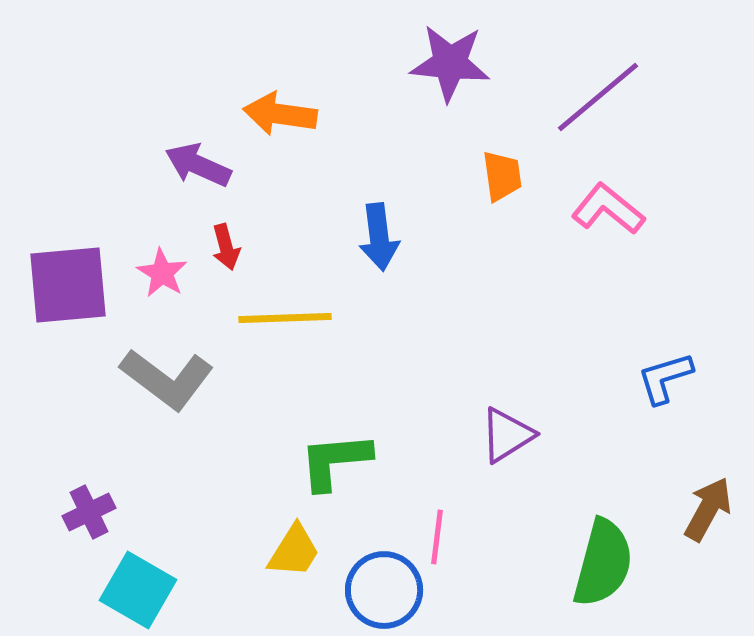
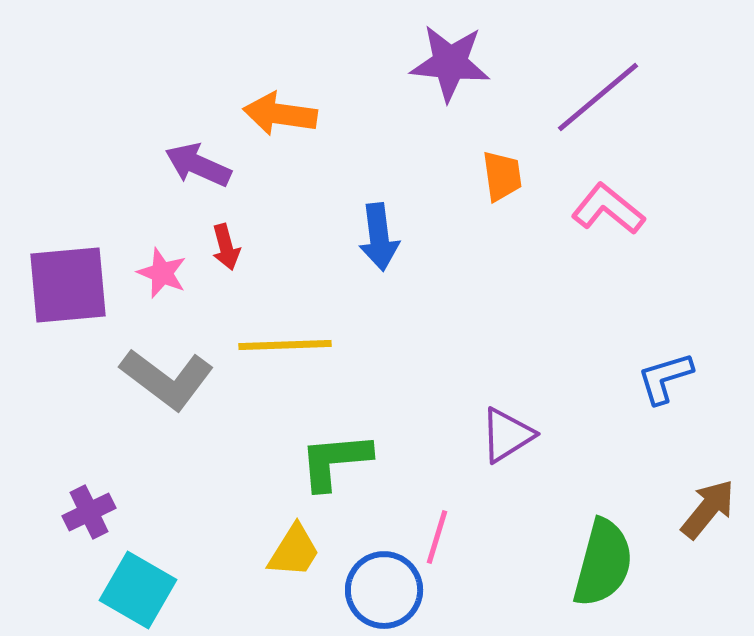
pink star: rotated 9 degrees counterclockwise
yellow line: moved 27 px down
brown arrow: rotated 10 degrees clockwise
pink line: rotated 10 degrees clockwise
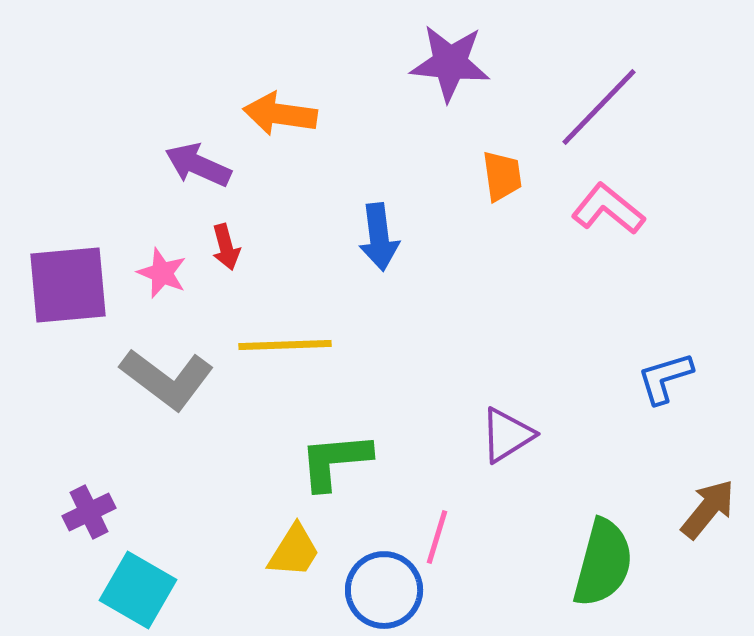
purple line: moved 1 px right, 10 px down; rotated 6 degrees counterclockwise
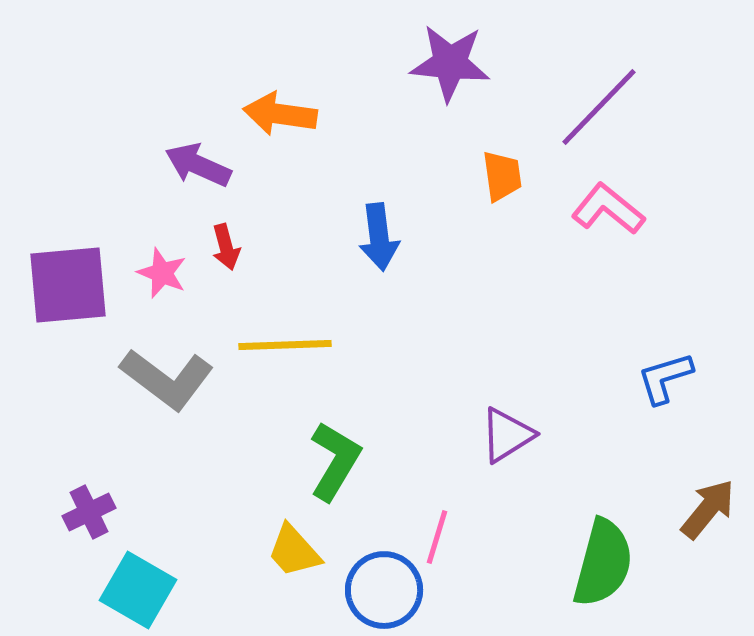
green L-shape: rotated 126 degrees clockwise
yellow trapezoid: rotated 106 degrees clockwise
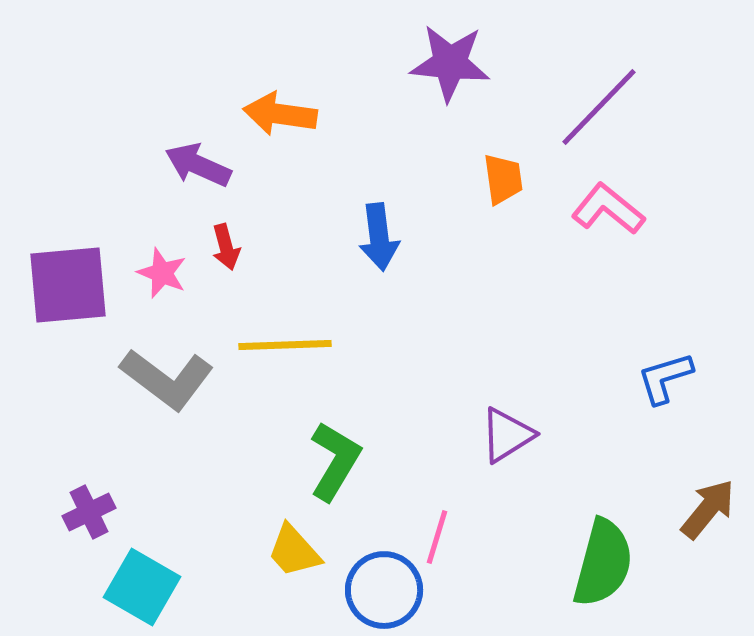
orange trapezoid: moved 1 px right, 3 px down
cyan square: moved 4 px right, 3 px up
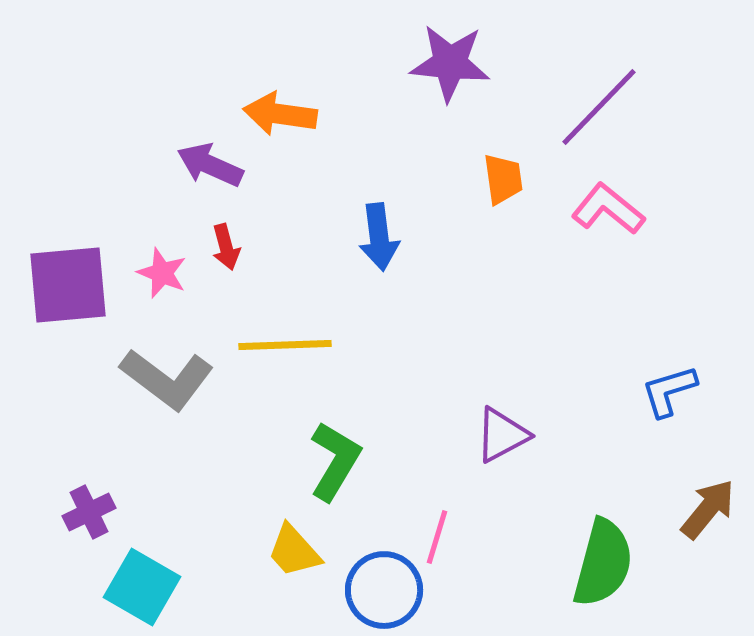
purple arrow: moved 12 px right
blue L-shape: moved 4 px right, 13 px down
purple triangle: moved 5 px left; rotated 4 degrees clockwise
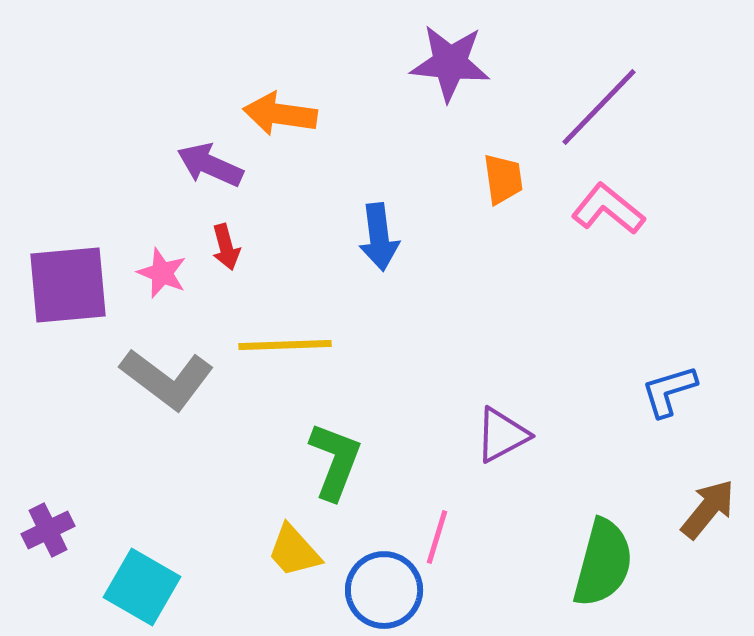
green L-shape: rotated 10 degrees counterclockwise
purple cross: moved 41 px left, 18 px down
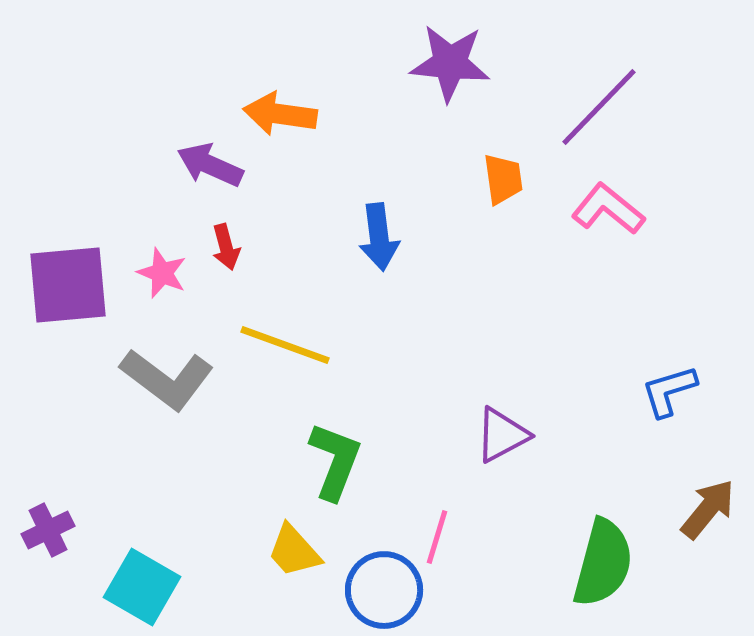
yellow line: rotated 22 degrees clockwise
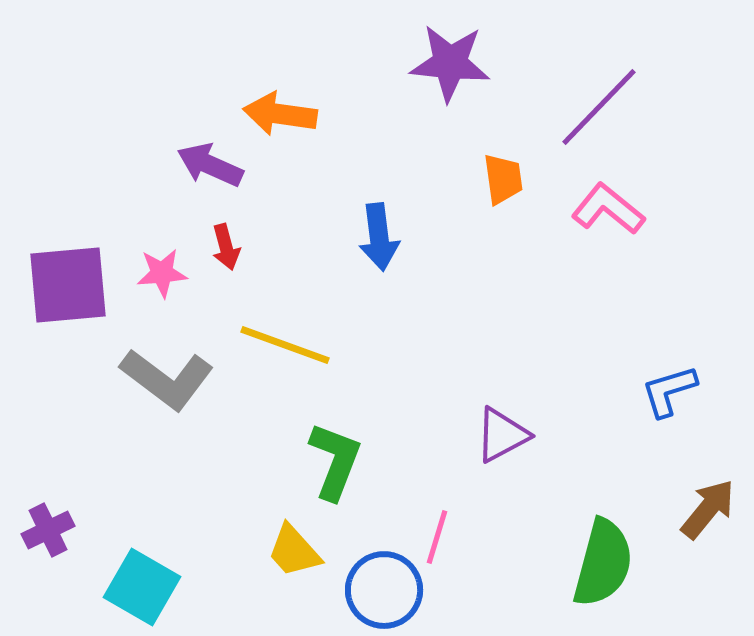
pink star: rotated 27 degrees counterclockwise
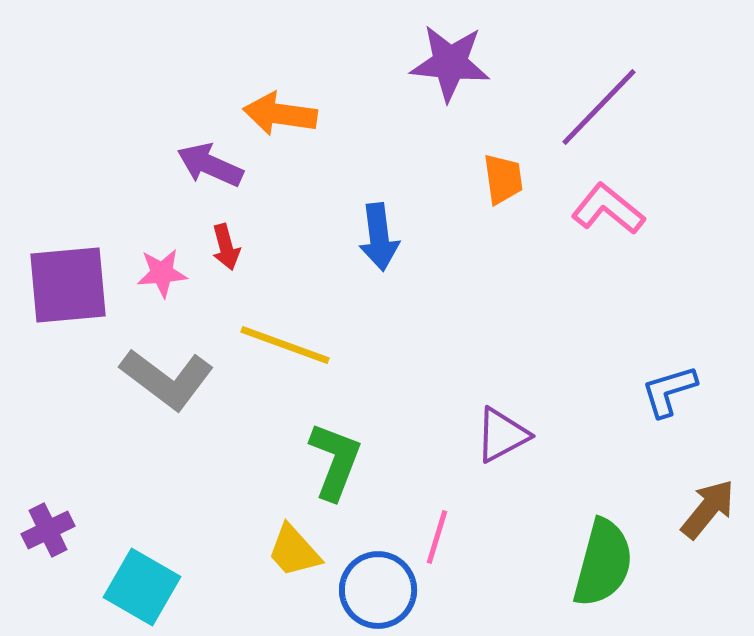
blue circle: moved 6 px left
